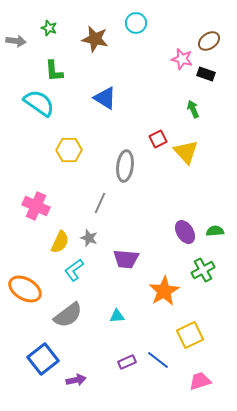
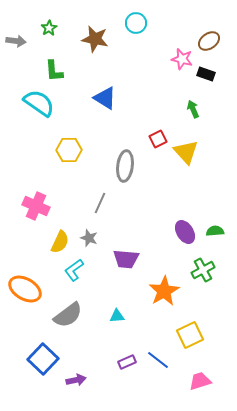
green star: rotated 21 degrees clockwise
blue square: rotated 8 degrees counterclockwise
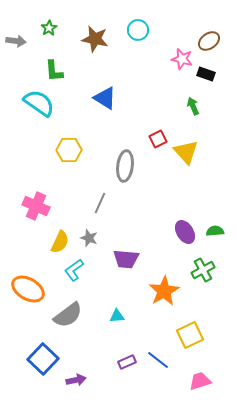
cyan circle: moved 2 px right, 7 px down
green arrow: moved 3 px up
orange ellipse: moved 3 px right
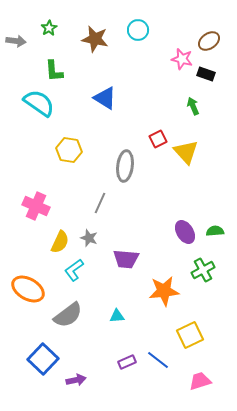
yellow hexagon: rotated 10 degrees clockwise
orange star: rotated 24 degrees clockwise
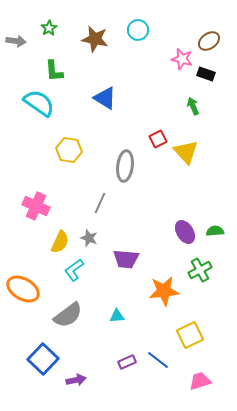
green cross: moved 3 px left
orange ellipse: moved 5 px left
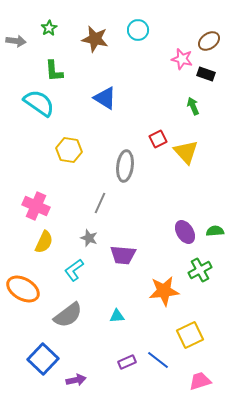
yellow semicircle: moved 16 px left
purple trapezoid: moved 3 px left, 4 px up
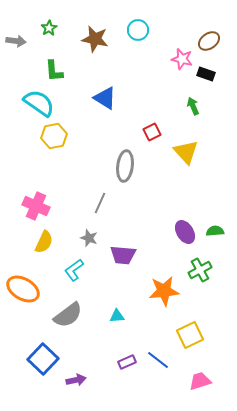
red square: moved 6 px left, 7 px up
yellow hexagon: moved 15 px left, 14 px up; rotated 20 degrees counterclockwise
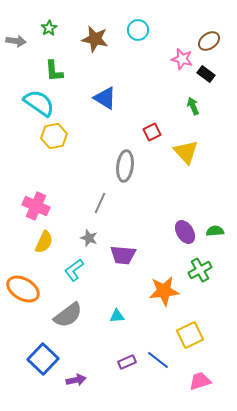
black rectangle: rotated 18 degrees clockwise
